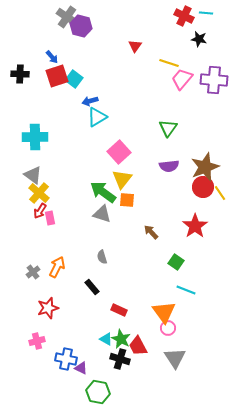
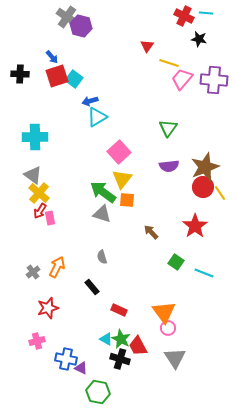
red triangle at (135, 46): moved 12 px right
cyan line at (186, 290): moved 18 px right, 17 px up
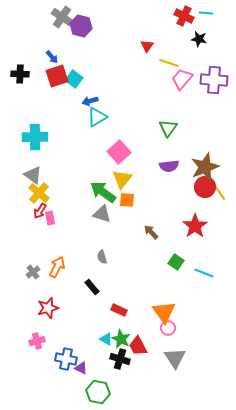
gray cross at (67, 17): moved 5 px left
red circle at (203, 187): moved 2 px right
